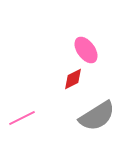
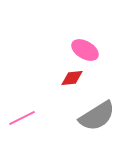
pink ellipse: moved 1 px left; rotated 24 degrees counterclockwise
red diamond: moved 1 px left, 1 px up; rotated 20 degrees clockwise
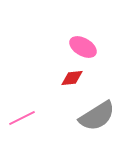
pink ellipse: moved 2 px left, 3 px up
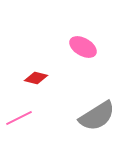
red diamond: moved 36 px left; rotated 20 degrees clockwise
pink line: moved 3 px left
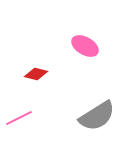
pink ellipse: moved 2 px right, 1 px up
red diamond: moved 4 px up
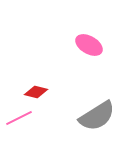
pink ellipse: moved 4 px right, 1 px up
red diamond: moved 18 px down
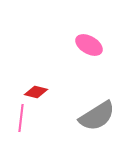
pink line: moved 2 px right; rotated 56 degrees counterclockwise
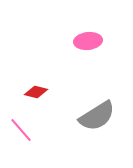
pink ellipse: moved 1 px left, 4 px up; rotated 36 degrees counterclockwise
pink line: moved 12 px down; rotated 48 degrees counterclockwise
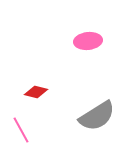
pink line: rotated 12 degrees clockwise
